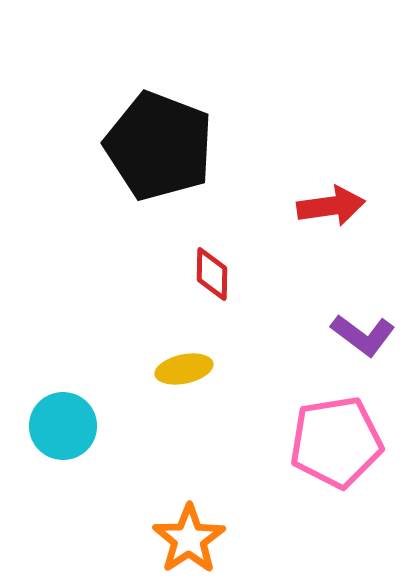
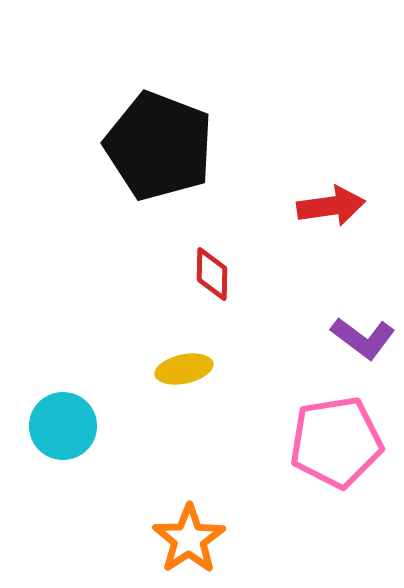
purple L-shape: moved 3 px down
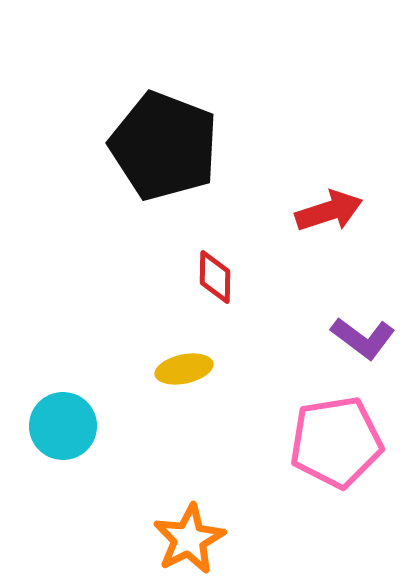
black pentagon: moved 5 px right
red arrow: moved 2 px left, 5 px down; rotated 10 degrees counterclockwise
red diamond: moved 3 px right, 3 px down
orange star: rotated 6 degrees clockwise
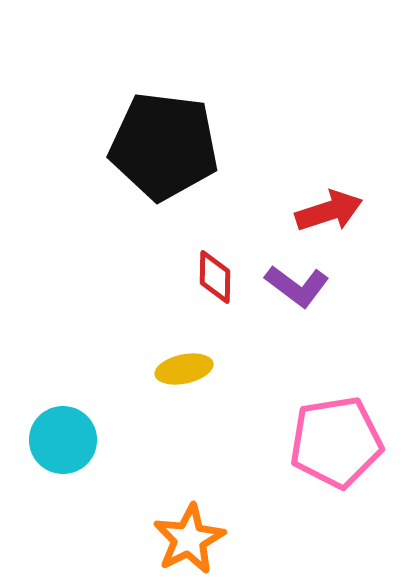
black pentagon: rotated 14 degrees counterclockwise
purple L-shape: moved 66 px left, 52 px up
cyan circle: moved 14 px down
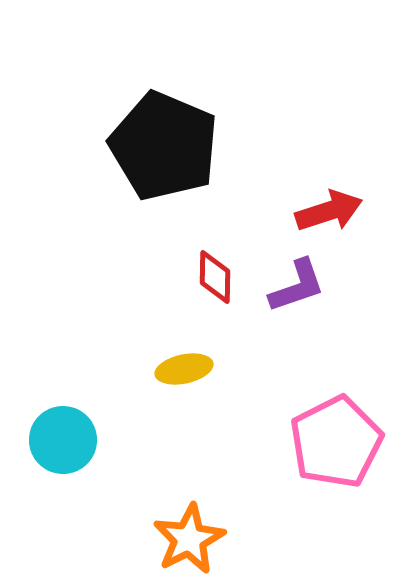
black pentagon: rotated 16 degrees clockwise
purple L-shape: rotated 56 degrees counterclockwise
pink pentagon: rotated 18 degrees counterclockwise
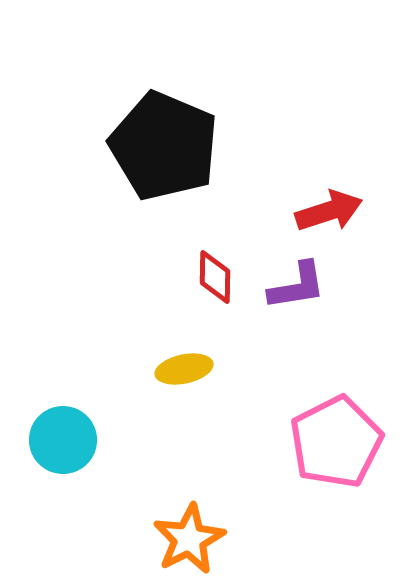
purple L-shape: rotated 10 degrees clockwise
